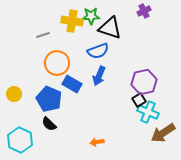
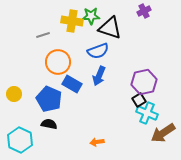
orange circle: moved 1 px right, 1 px up
cyan cross: moved 1 px left, 1 px down
black semicircle: rotated 147 degrees clockwise
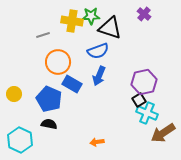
purple cross: moved 3 px down; rotated 24 degrees counterclockwise
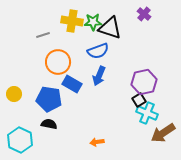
green star: moved 2 px right, 6 px down
blue pentagon: rotated 15 degrees counterclockwise
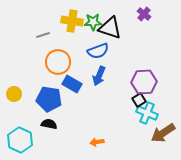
purple hexagon: rotated 10 degrees clockwise
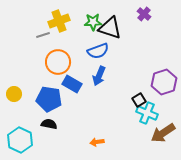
yellow cross: moved 13 px left; rotated 30 degrees counterclockwise
purple hexagon: moved 20 px right; rotated 15 degrees counterclockwise
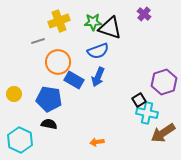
gray line: moved 5 px left, 6 px down
blue arrow: moved 1 px left, 1 px down
blue rectangle: moved 2 px right, 4 px up
cyan cross: rotated 10 degrees counterclockwise
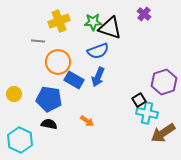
gray line: rotated 24 degrees clockwise
orange arrow: moved 10 px left, 21 px up; rotated 136 degrees counterclockwise
